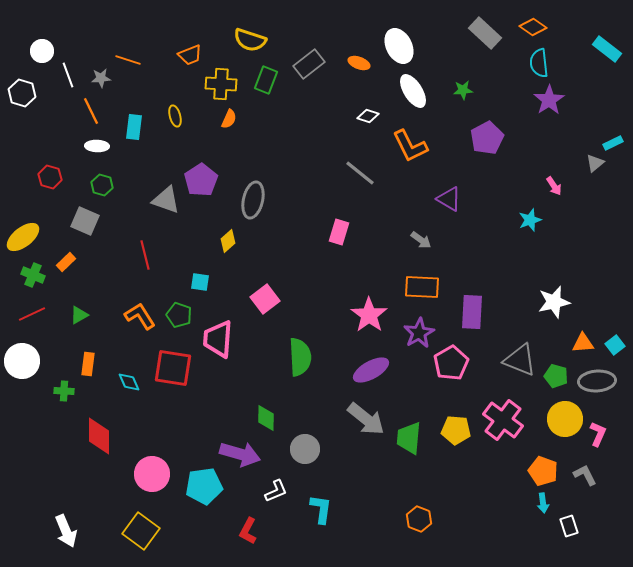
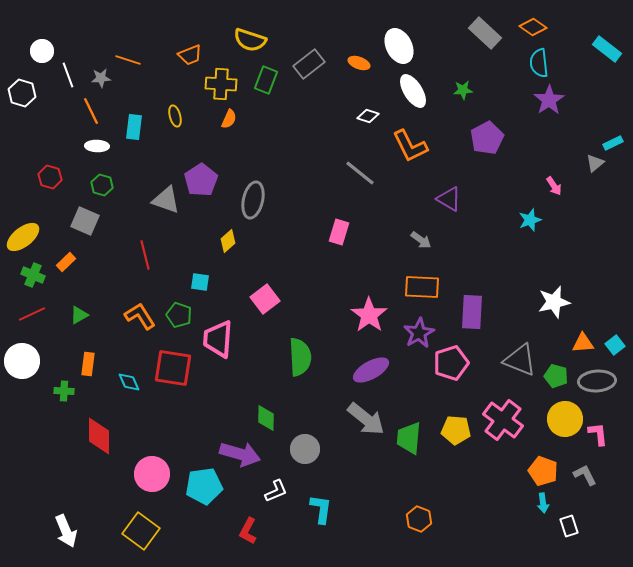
pink pentagon at (451, 363): rotated 12 degrees clockwise
pink L-shape at (598, 434): rotated 30 degrees counterclockwise
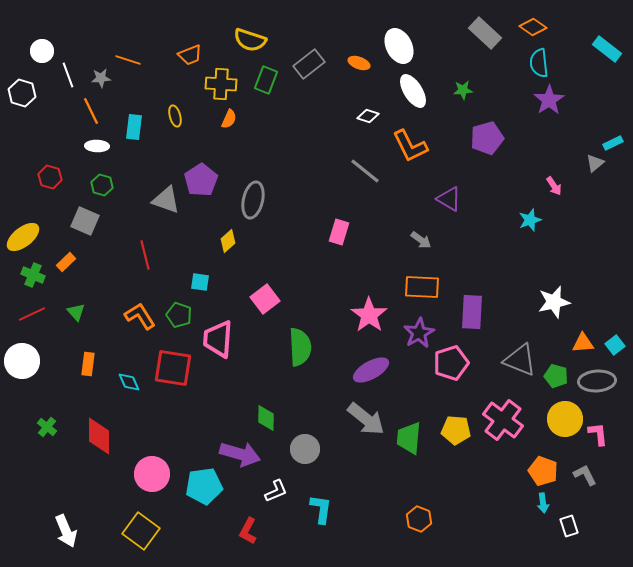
purple pentagon at (487, 138): rotated 12 degrees clockwise
gray line at (360, 173): moved 5 px right, 2 px up
green triangle at (79, 315): moved 3 px left, 3 px up; rotated 42 degrees counterclockwise
green semicircle at (300, 357): moved 10 px up
green cross at (64, 391): moved 17 px left, 36 px down; rotated 36 degrees clockwise
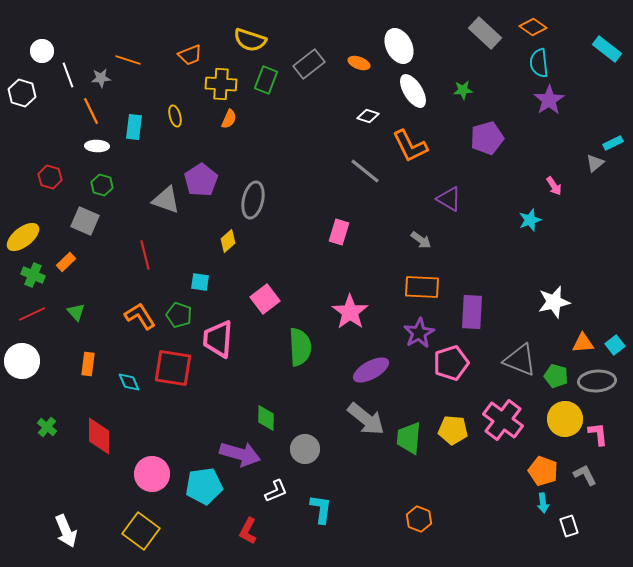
pink star at (369, 315): moved 19 px left, 3 px up
yellow pentagon at (456, 430): moved 3 px left
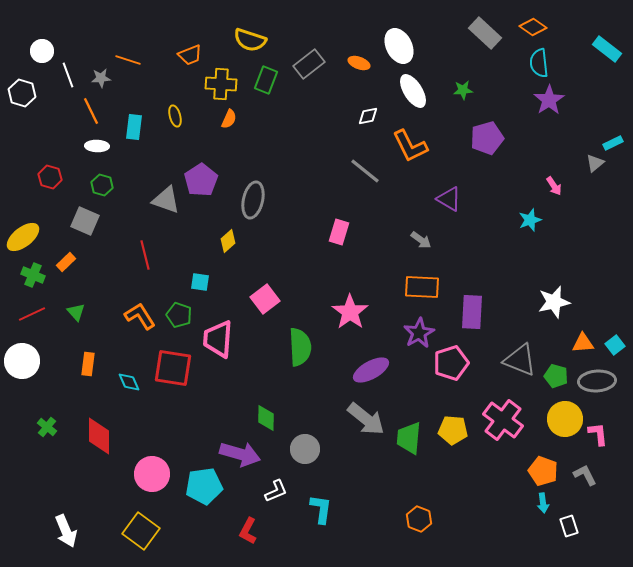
white diamond at (368, 116): rotated 30 degrees counterclockwise
